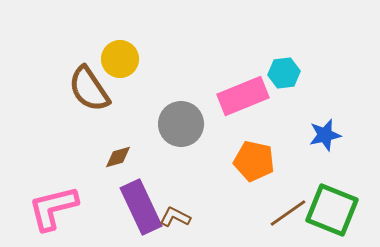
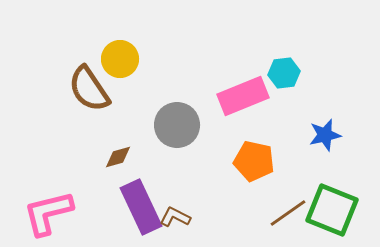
gray circle: moved 4 px left, 1 px down
pink L-shape: moved 5 px left, 5 px down
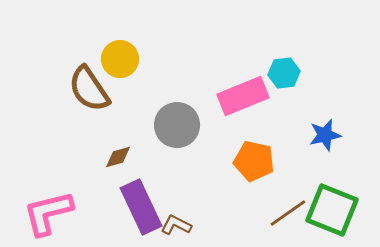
brown L-shape: moved 1 px right, 8 px down
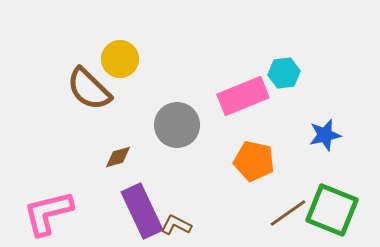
brown semicircle: rotated 12 degrees counterclockwise
purple rectangle: moved 1 px right, 4 px down
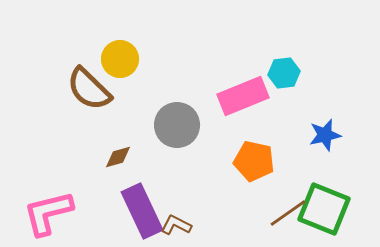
green square: moved 8 px left, 1 px up
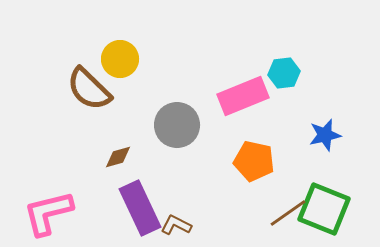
purple rectangle: moved 2 px left, 3 px up
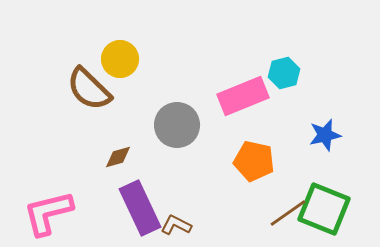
cyan hexagon: rotated 8 degrees counterclockwise
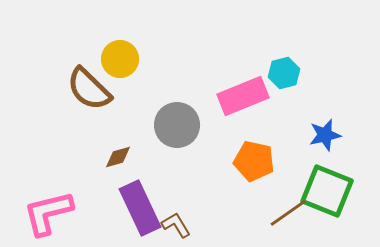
green square: moved 3 px right, 18 px up
brown L-shape: rotated 32 degrees clockwise
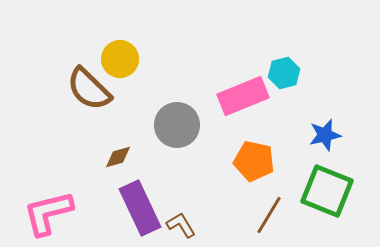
brown line: moved 19 px left, 2 px down; rotated 24 degrees counterclockwise
brown L-shape: moved 5 px right
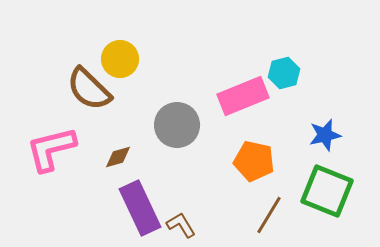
pink L-shape: moved 3 px right, 64 px up
